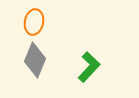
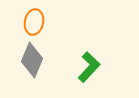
gray diamond: moved 3 px left
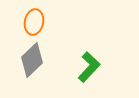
gray diamond: rotated 24 degrees clockwise
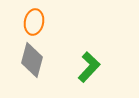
gray diamond: rotated 32 degrees counterclockwise
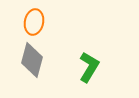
green L-shape: rotated 12 degrees counterclockwise
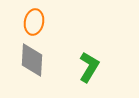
gray diamond: rotated 12 degrees counterclockwise
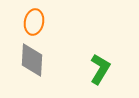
green L-shape: moved 11 px right, 2 px down
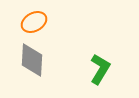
orange ellipse: rotated 50 degrees clockwise
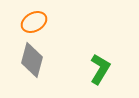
gray diamond: rotated 12 degrees clockwise
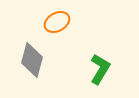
orange ellipse: moved 23 px right
